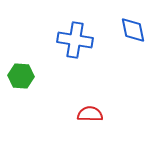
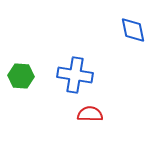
blue cross: moved 35 px down
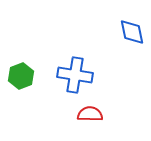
blue diamond: moved 1 px left, 2 px down
green hexagon: rotated 25 degrees counterclockwise
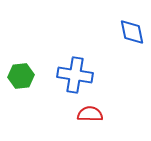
green hexagon: rotated 15 degrees clockwise
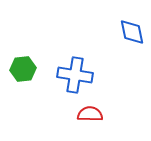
green hexagon: moved 2 px right, 7 px up
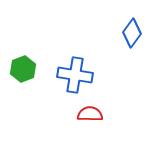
blue diamond: moved 1 px down; rotated 48 degrees clockwise
green hexagon: rotated 15 degrees counterclockwise
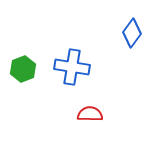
blue cross: moved 3 px left, 8 px up
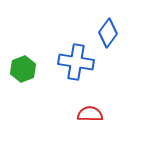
blue diamond: moved 24 px left
blue cross: moved 4 px right, 5 px up
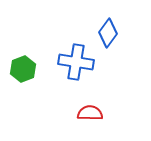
red semicircle: moved 1 px up
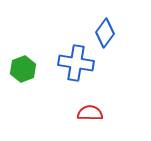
blue diamond: moved 3 px left
blue cross: moved 1 px down
